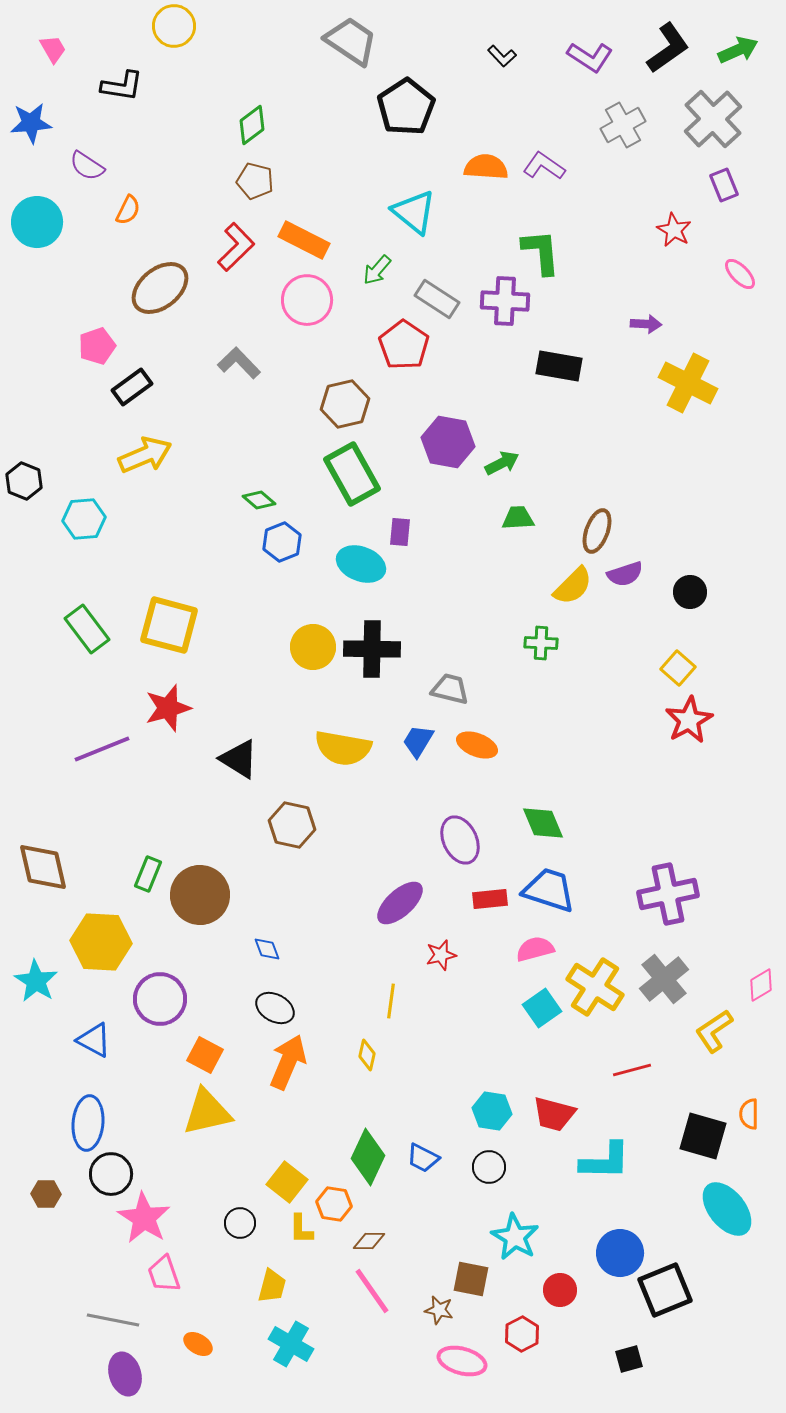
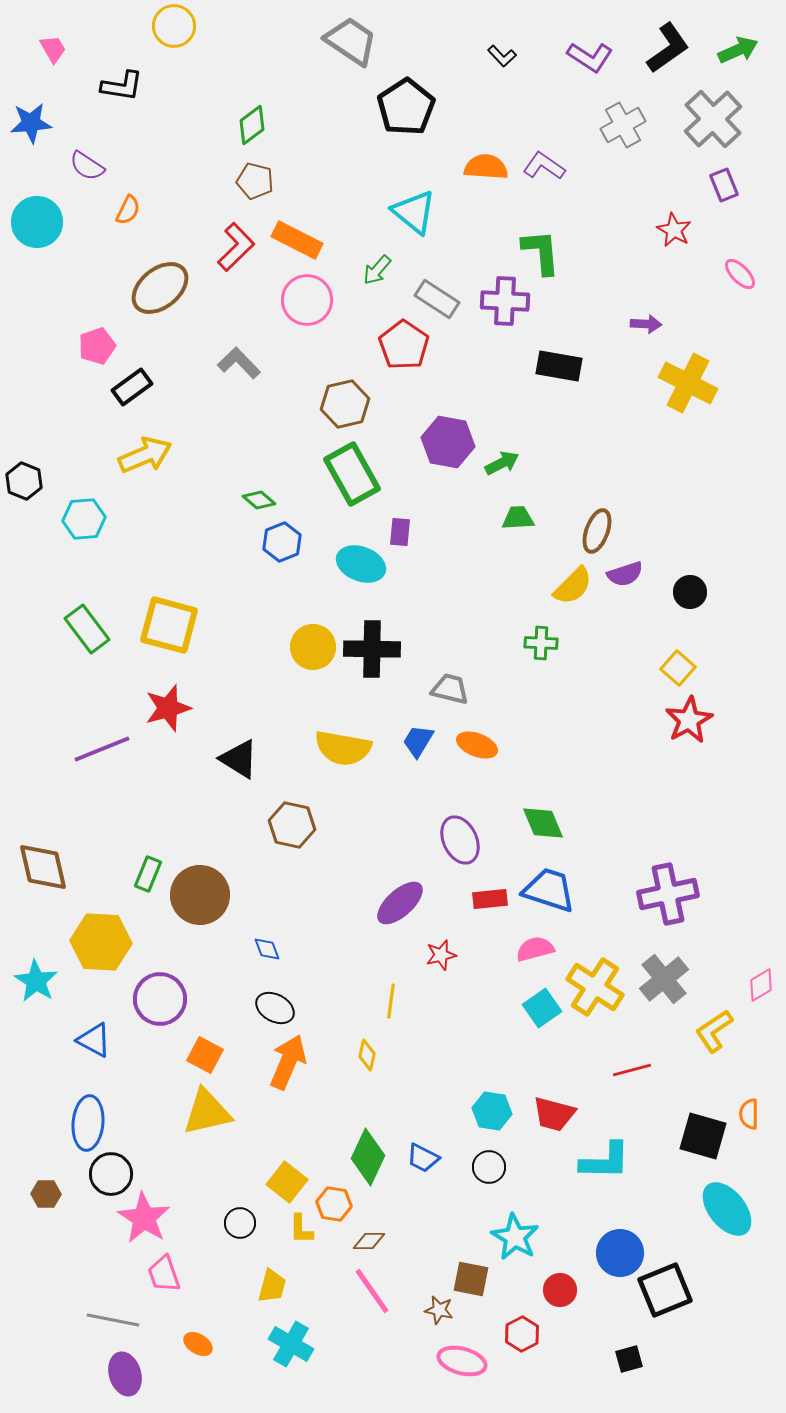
orange rectangle at (304, 240): moved 7 px left
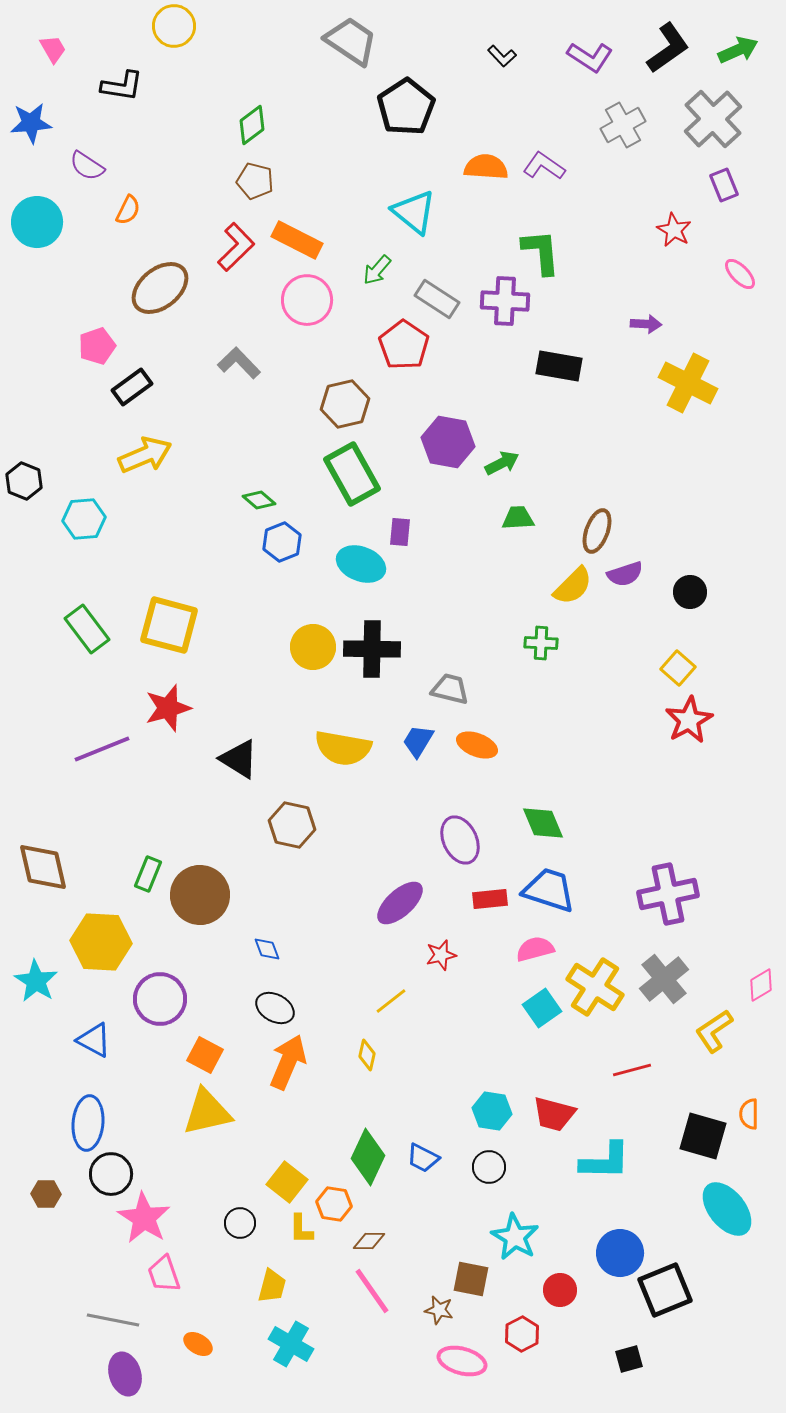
yellow line at (391, 1001): rotated 44 degrees clockwise
